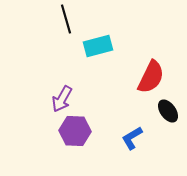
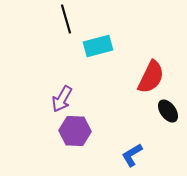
blue L-shape: moved 17 px down
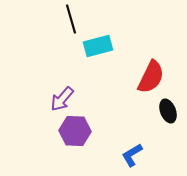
black line: moved 5 px right
purple arrow: rotated 12 degrees clockwise
black ellipse: rotated 15 degrees clockwise
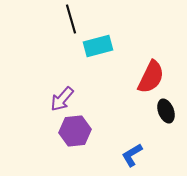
black ellipse: moved 2 px left
purple hexagon: rotated 8 degrees counterclockwise
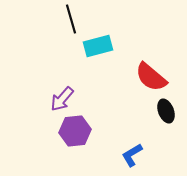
red semicircle: rotated 104 degrees clockwise
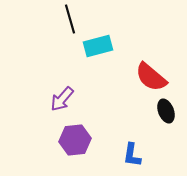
black line: moved 1 px left
purple hexagon: moved 9 px down
blue L-shape: rotated 50 degrees counterclockwise
